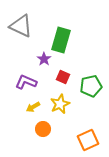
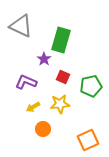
yellow star: rotated 18 degrees clockwise
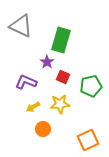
purple star: moved 3 px right, 3 px down
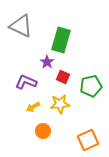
orange circle: moved 2 px down
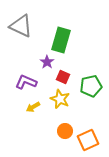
yellow star: moved 5 px up; rotated 30 degrees clockwise
orange circle: moved 22 px right
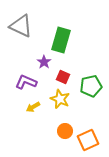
purple star: moved 3 px left
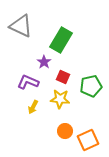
green rectangle: rotated 15 degrees clockwise
purple L-shape: moved 2 px right
yellow star: rotated 18 degrees counterclockwise
yellow arrow: rotated 32 degrees counterclockwise
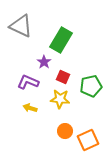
yellow arrow: moved 3 px left, 1 px down; rotated 80 degrees clockwise
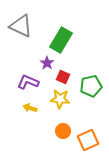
purple star: moved 3 px right, 1 px down
orange circle: moved 2 px left
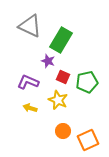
gray triangle: moved 9 px right
purple star: moved 1 px right, 2 px up; rotated 16 degrees counterclockwise
green pentagon: moved 4 px left, 4 px up
yellow star: moved 2 px left, 1 px down; rotated 18 degrees clockwise
